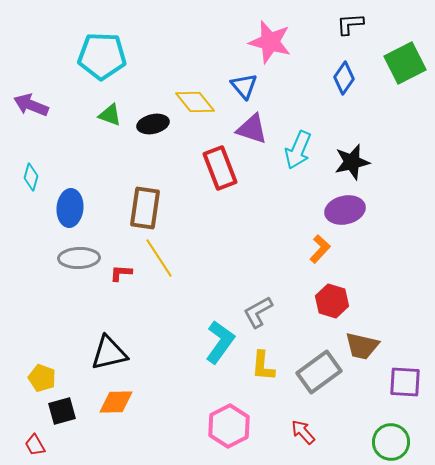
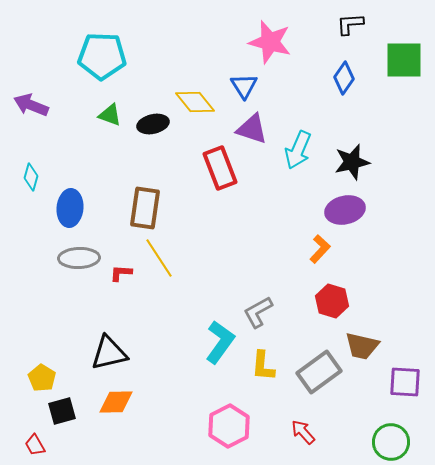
green square: moved 1 px left, 3 px up; rotated 27 degrees clockwise
blue triangle: rotated 8 degrees clockwise
yellow pentagon: rotated 12 degrees clockwise
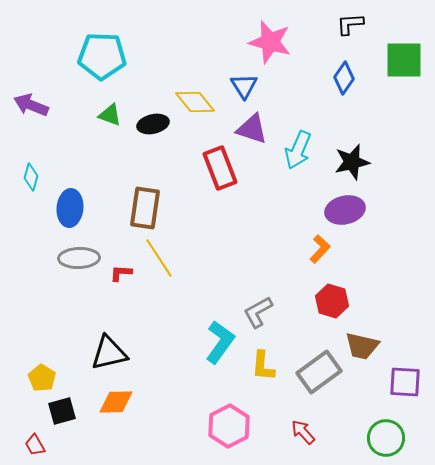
green circle: moved 5 px left, 4 px up
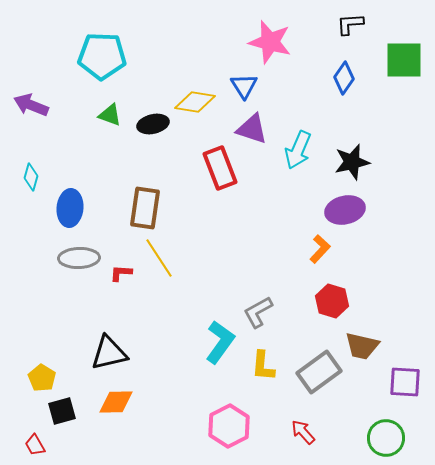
yellow diamond: rotated 42 degrees counterclockwise
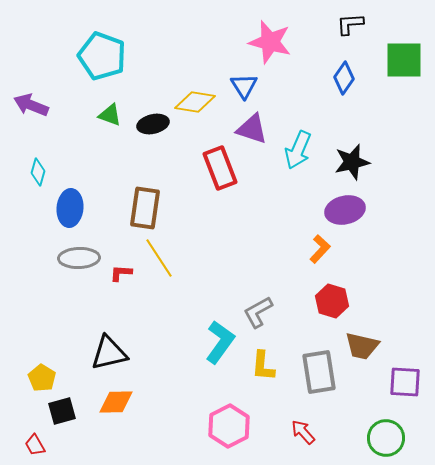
cyan pentagon: rotated 18 degrees clockwise
cyan diamond: moved 7 px right, 5 px up
gray rectangle: rotated 63 degrees counterclockwise
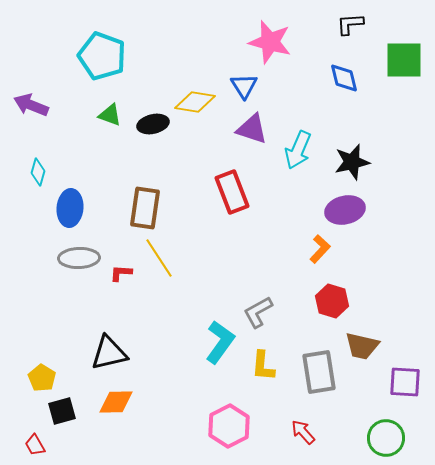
blue diamond: rotated 48 degrees counterclockwise
red rectangle: moved 12 px right, 24 px down
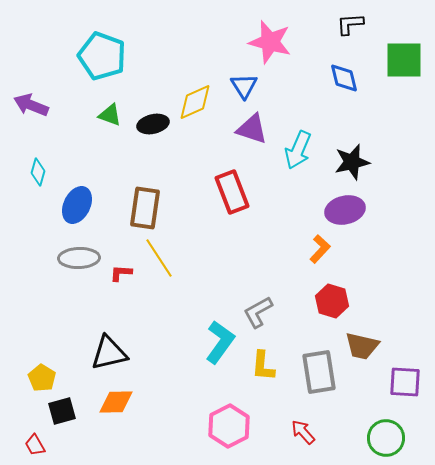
yellow diamond: rotated 33 degrees counterclockwise
blue ellipse: moved 7 px right, 3 px up; rotated 21 degrees clockwise
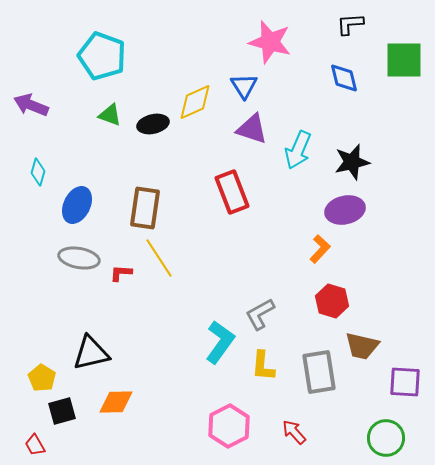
gray ellipse: rotated 12 degrees clockwise
gray L-shape: moved 2 px right, 2 px down
black triangle: moved 18 px left
red arrow: moved 9 px left
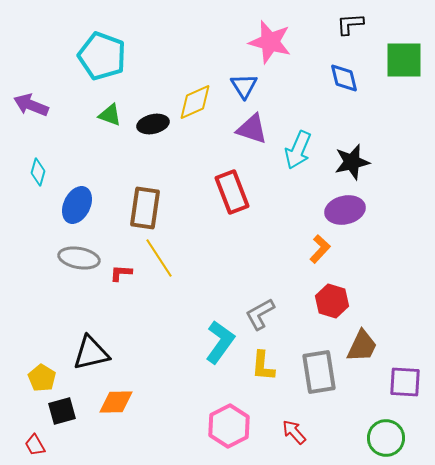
brown trapezoid: rotated 78 degrees counterclockwise
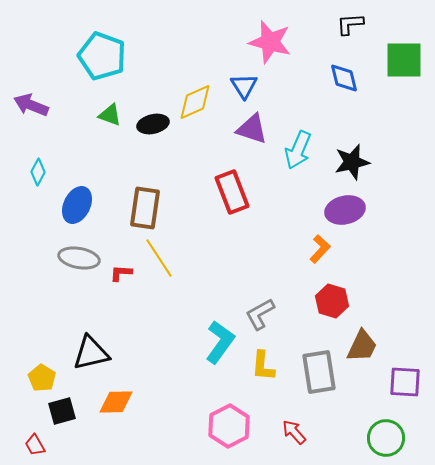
cyan diamond: rotated 12 degrees clockwise
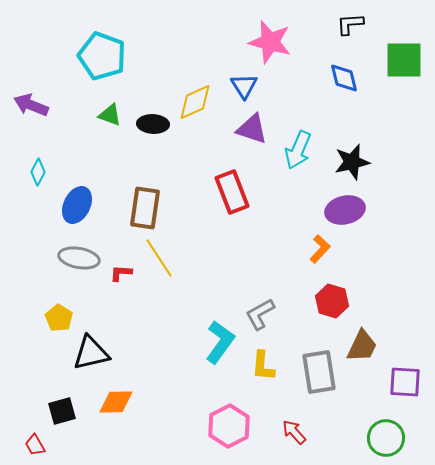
black ellipse: rotated 16 degrees clockwise
yellow pentagon: moved 17 px right, 60 px up
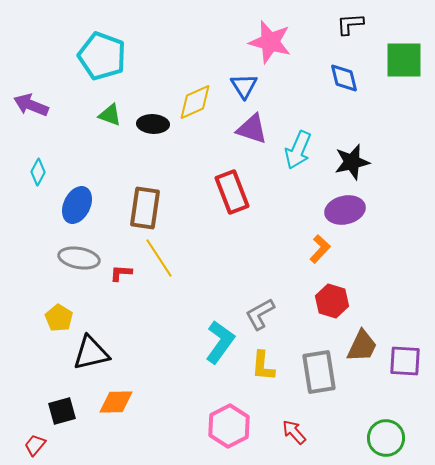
purple square: moved 21 px up
red trapezoid: rotated 70 degrees clockwise
